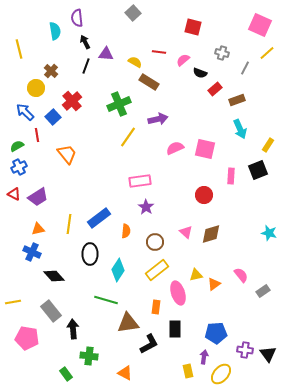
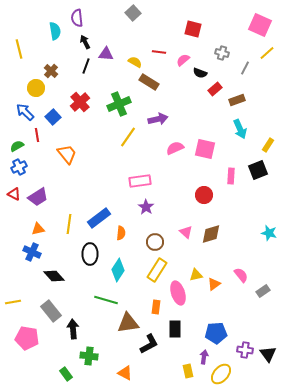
red square at (193, 27): moved 2 px down
red cross at (72, 101): moved 8 px right, 1 px down
orange semicircle at (126, 231): moved 5 px left, 2 px down
yellow rectangle at (157, 270): rotated 20 degrees counterclockwise
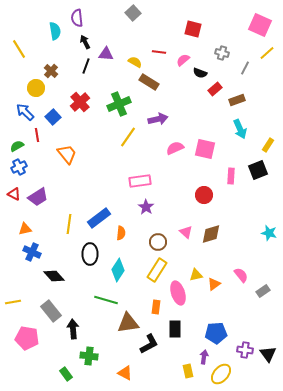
yellow line at (19, 49): rotated 18 degrees counterclockwise
orange triangle at (38, 229): moved 13 px left
brown circle at (155, 242): moved 3 px right
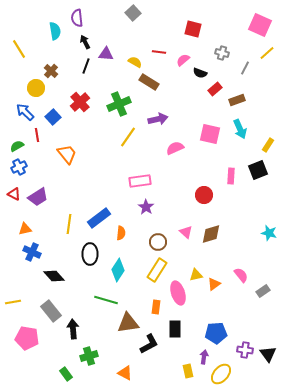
pink square at (205, 149): moved 5 px right, 15 px up
green cross at (89, 356): rotated 24 degrees counterclockwise
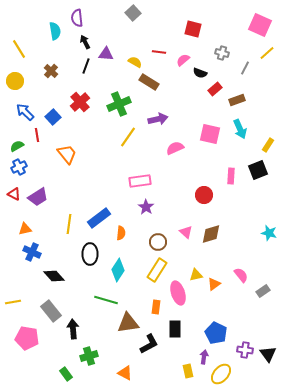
yellow circle at (36, 88): moved 21 px left, 7 px up
blue pentagon at (216, 333): rotated 30 degrees clockwise
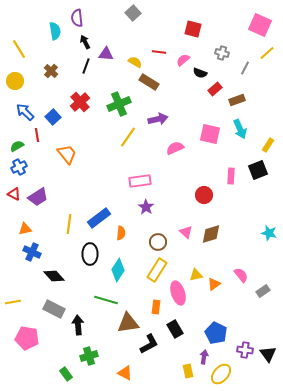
gray rectangle at (51, 311): moved 3 px right, 2 px up; rotated 25 degrees counterclockwise
black arrow at (73, 329): moved 5 px right, 4 px up
black rectangle at (175, 329): rotated 30 degrees counterclockwise
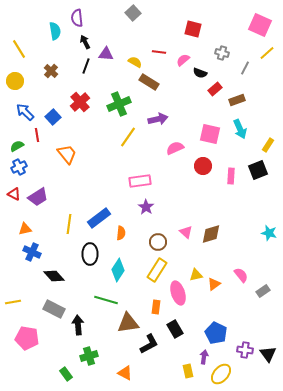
red circle at (204, 195): moved 1 px left, 29 px up
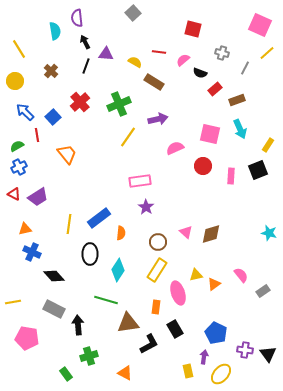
brown rectangle at (149, 82): moved 5 px right
